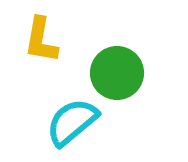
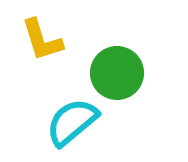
yellow L-shape: moved 1 px right; rotated 27 degrees counterclockwise
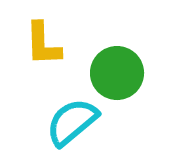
yellow L-shape: moved 1 px right, 4 px down; rotated 15 degrees clockwise
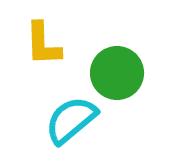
cyan semicircle: moved 1 px left, 2 px up
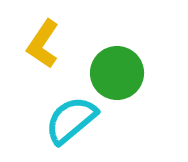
yellow L-shape: rotated 36 degrees clockwise
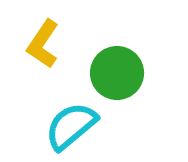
cyan semicircle: moved 6 px down
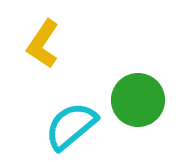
green circle: moved 21 px right, 27 px down
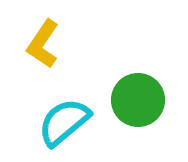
cyan semicircle: moved 7 px left, 4 px up
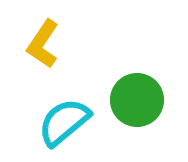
green circle: moved 1 px left
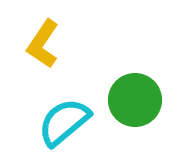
green circle: moved 2 px left
